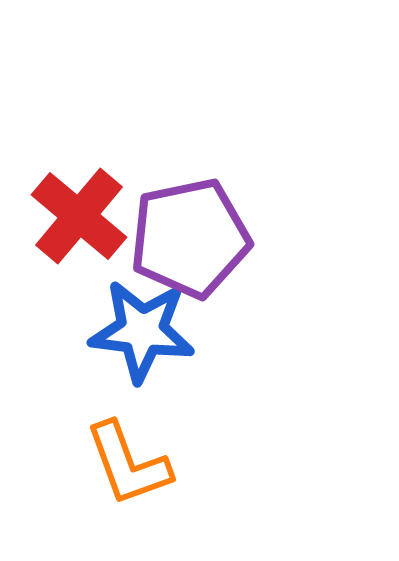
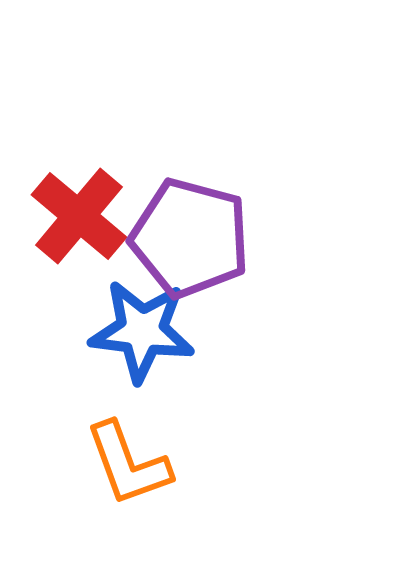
purple pentagon: rotated 27 degrees clockwise
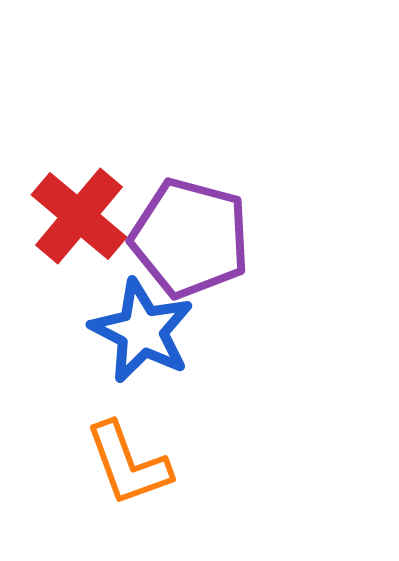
blue star: rotated 20 degrees clockwise
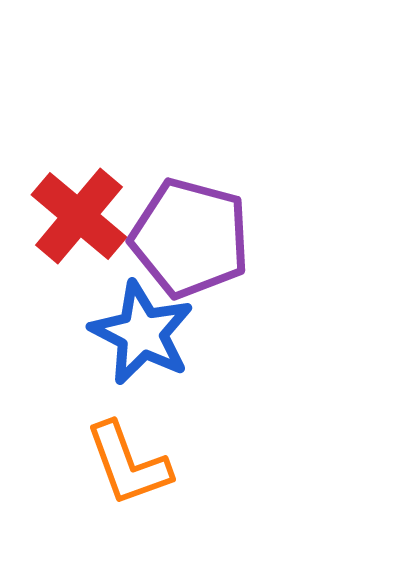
blue star: moved 2 px down
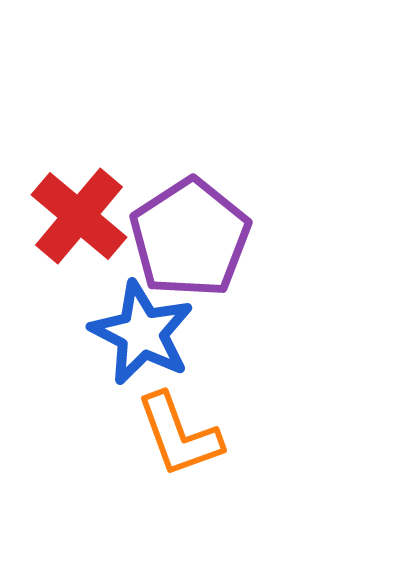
purple pentagon: rotated 24 degrees clockwise
orange L-shape: moved 51 px right, 29 px up
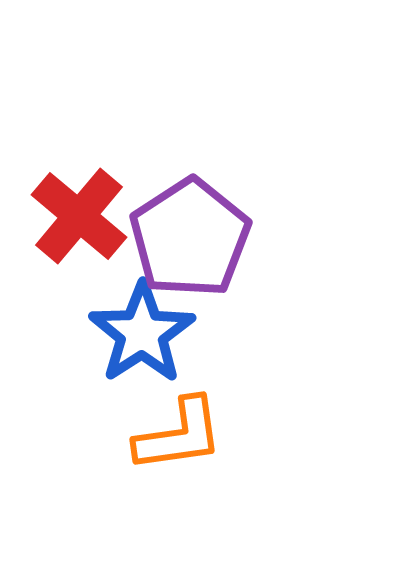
blue star: rotated 12 degrees clockwise
orange L-shape: rotated 78 degrees counterclockwise
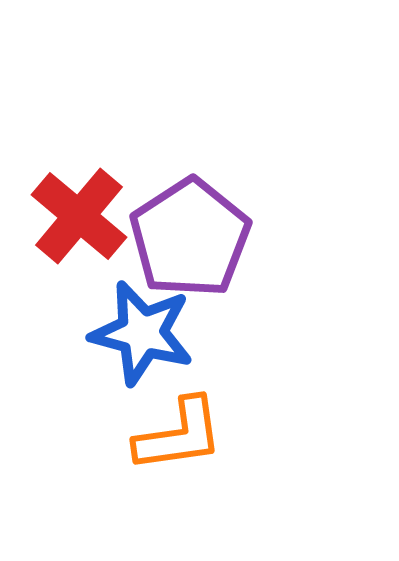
blue star: rotated 24 degrees counterclockwise
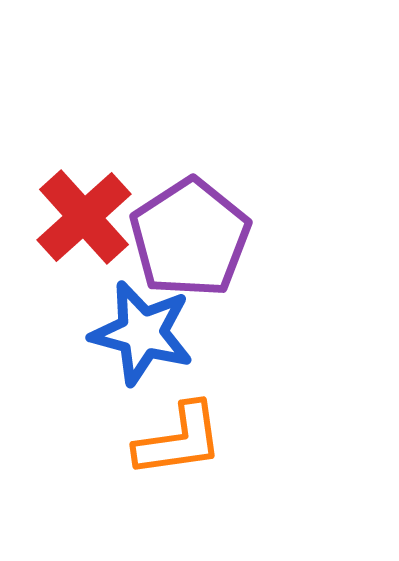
red cross: moved 5 px right, 1 px down; rotated 8 degrees clockwise
orange L-shape: moved 5 px down
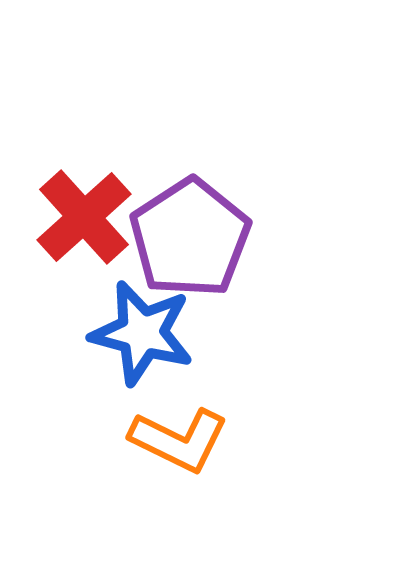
orange L-shape: rotated 34 degrees clockwise
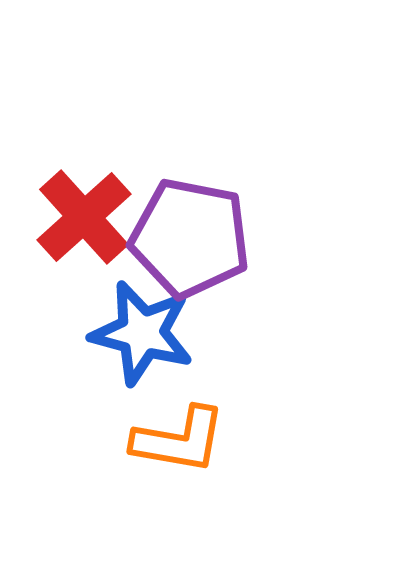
purple pentagon: rotated 28 degrees counterclockwise
orange L-shape: rotated 16 degrees counterclockwise
